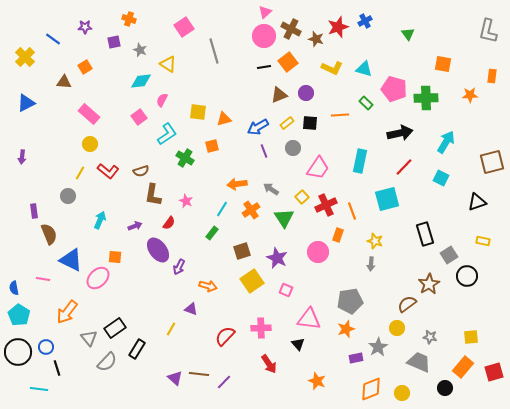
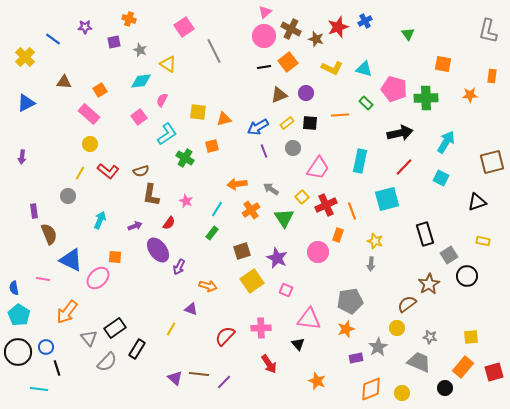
gray line at (214, 51): rotated 10 degrees counterclockwise
orange square at (85, 67): moved 15 px right, 23 px down
brown L-shape at (153, 195): moved 2 px left
cyan line at (222, 209): moved 5 px left
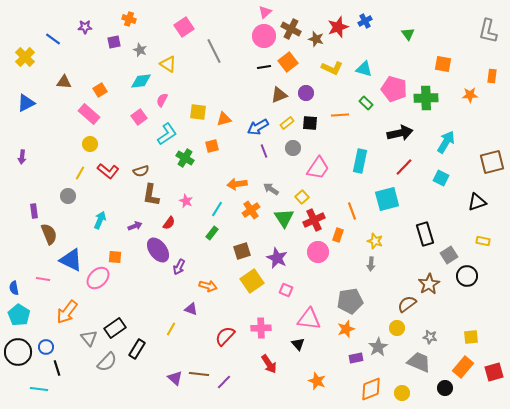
red cross at (326, 205): moved 12 px left, 15 px down
